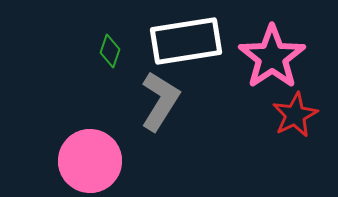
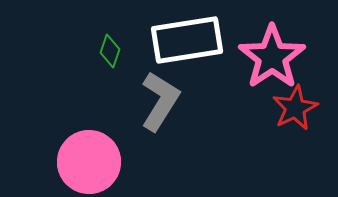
white rectangle: moved 1 px right, 1 px up
red star: moved 7 px up
pink circle: moved 1 px left, 1 px down
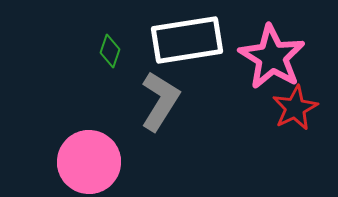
pink star: rotated 6 degrees counterclockwise
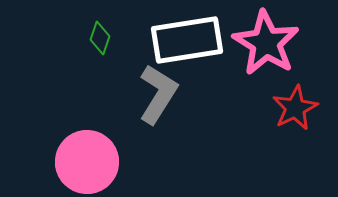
green diamond: moved 10 px left, 13 px up
pink star: moved 6 px left, 14 px up
gray L-shape: moved 2 px left, 7 px up
pink circle: moved 2 px left
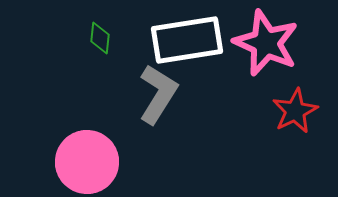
green diamond: rotated 12 degrees counterclockwise
pink star: rotated 8 degrees counterclockwise
red star: moved 3 px down
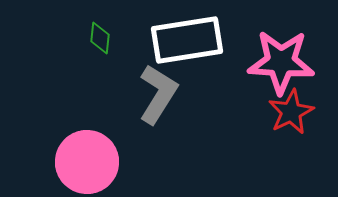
pink star: moved 15 px right, 19 px down; rotated 20 degrees counterclockwise
red star: moved 4 px left, 1 px down
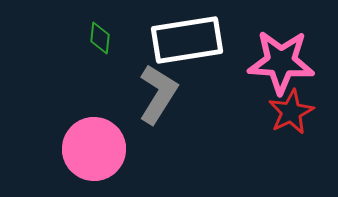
pink circle: moved 7 px right, 13 px up
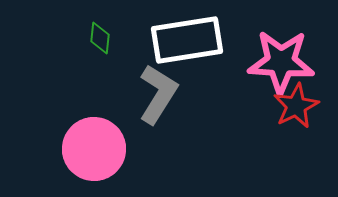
red star: moved 5 px right, 6 px up
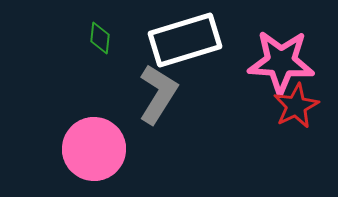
white rectangle: moved 2 px left; rotated 8 degrees counterclockwise
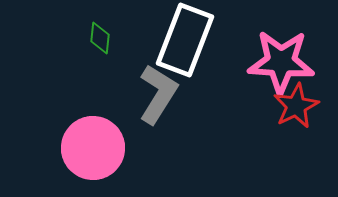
white rectangle: rotated 52 degrees counterclockwise
pink circle: moved 1 px left, 1 px up
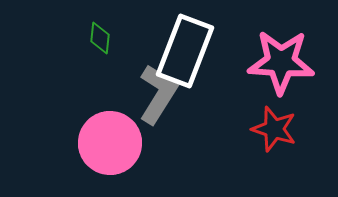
white rectangle: moved 11 px down
red star: moved 22 px left, 23 px down; rotated 27 degrees counterclockwise
pink circle: moved 17 px right, 5 px up
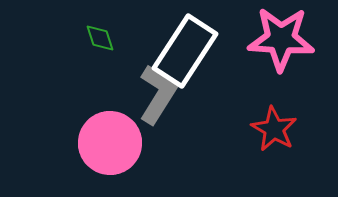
green diamond: rotated 24 degrees counterclockwise
white rectangle: rotated 12 degrees clockwise
pink star: moved 23 px up
red star: rotated 12 degrees clockwise
